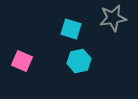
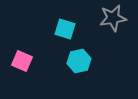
cyan square: moved 6 px left
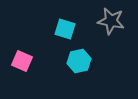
gray star: moved 2 px left, 3 px down; rotated 20 degrees clockwise
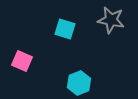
gray star: moved 1 px up
cyan hexagon: moved 22 px down; rotated 10 degrees counterclockwise
